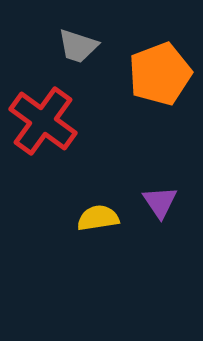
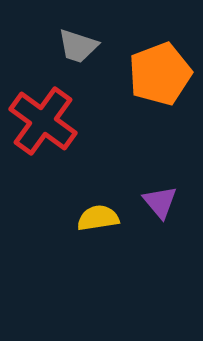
purple triangle: rotated 6 degrees counterclockwise
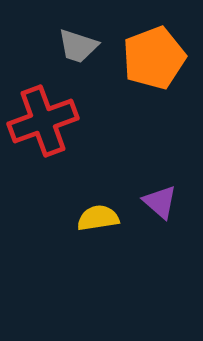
orange pentagon: moved 6 px left, 16 px up
red cross: rotated 34 degrees clockwise
purple triangle: rotated 9 degrees counterclockwise
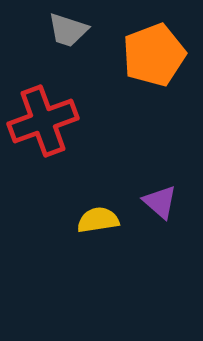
gray trapezoid: moved 10 px left, 16 px up
orange pentagon: moved 3 px up
yellow semicircle: moved 2 px down
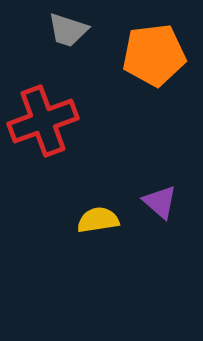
orange pentagon: rotated 14 degrees clockwise
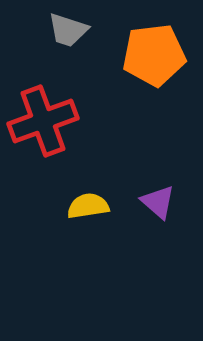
purple triangle: moved 2 px left
yellow semicircle: moved 10 px left, 14 px up
